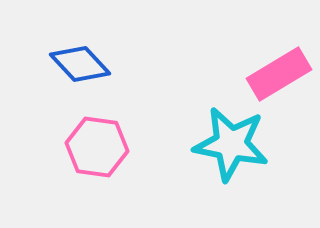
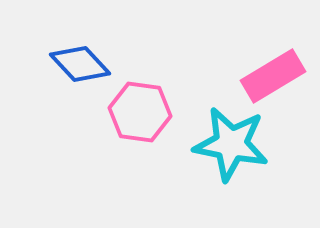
pink rectangle: moved 6 px left, 2 px down
pink hexagon: moved 43 px right, 35 px up
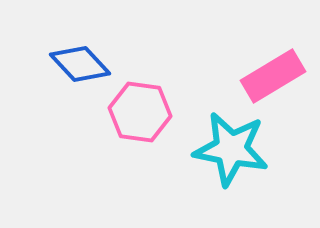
cyan star: moved 5 px down
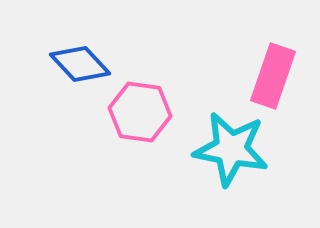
pink rectangle: rotated 40 degrees counterclockwise
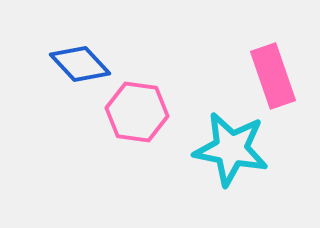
pink rectangle: rotated 38 degrees counterclockwise
pink hexagon: moved 3 px left
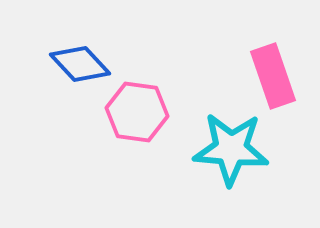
cyan star: rotated 6 degrees counterclockwise
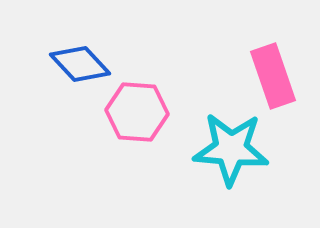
pink hexagon: rotated 4 degrees counterclockwise
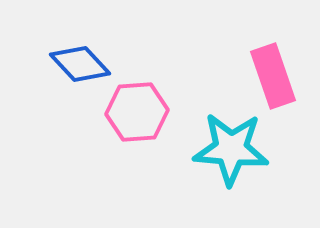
pink hexagon: rotated 8 degrees counterclockwise
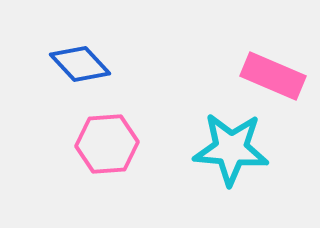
pink rectangle: rotated 48 degrees counterclockwise
pink hexagon: moved 30 px left, 32 px down
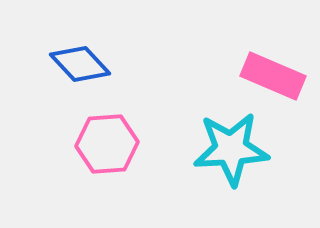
cyan star: rotated 8 degrees counterclockwise
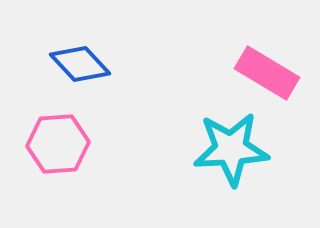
pink rectangle: moved 6 px left, 3 px up; rotated 8 degrees clockwise
pink hexagon: moved 49 px left
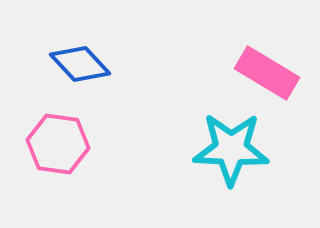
pink hexagon: rotated 12 degrees clockwise
cyan star: rotated 6 degrees clockwise
